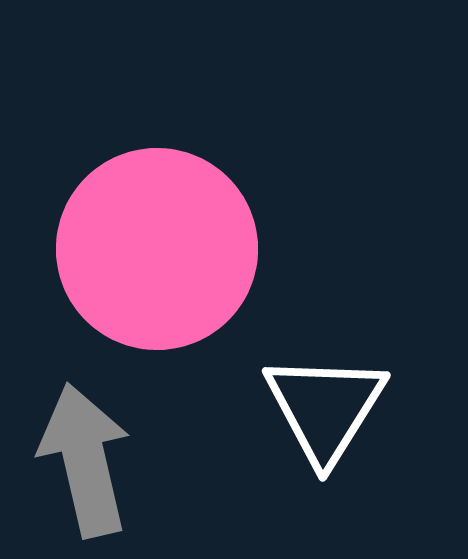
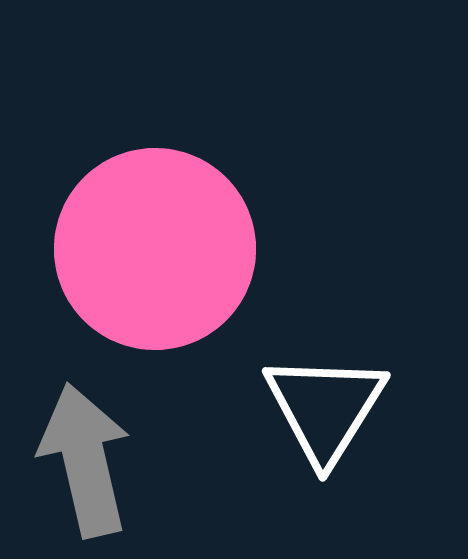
pink circle: moved 2 px left
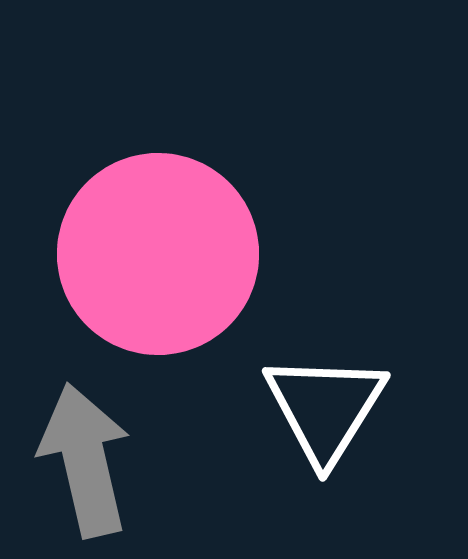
pink circle: moved 3 px right, 5 px down
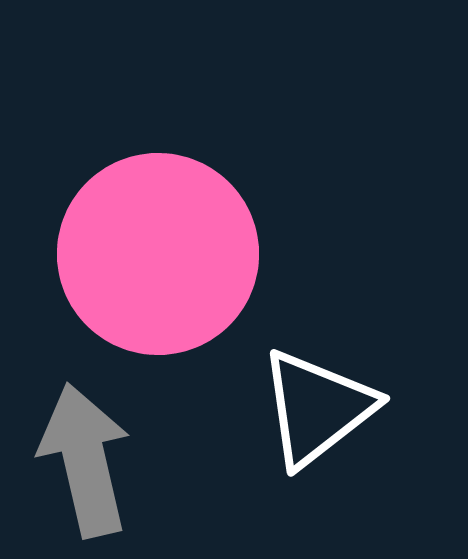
white triangle: moved 8 px left; rotated 20 degrees clockwise
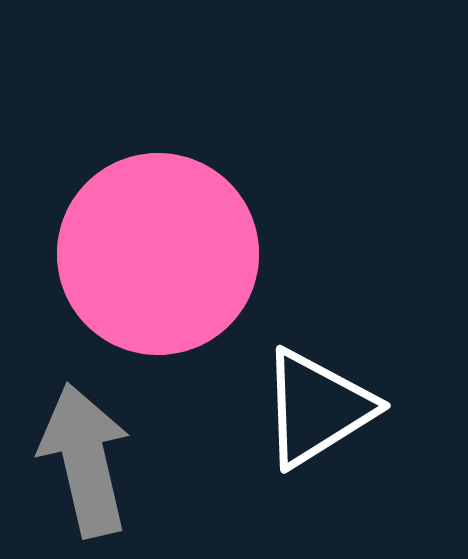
white triangle: rotated 6 degrees clockwise
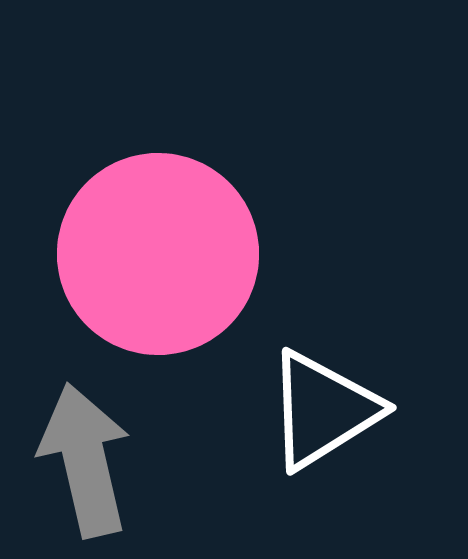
white triangle: moved 6 px right, 2 px down
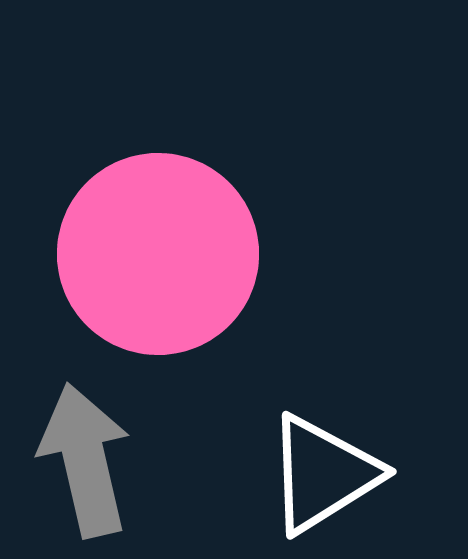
white triangle: moved 64 px down
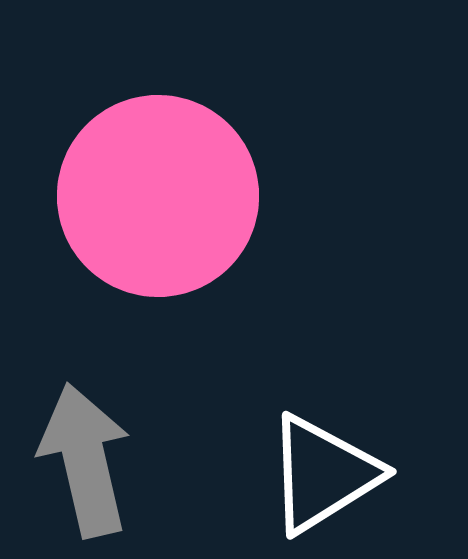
pink circle: moved 58 px up
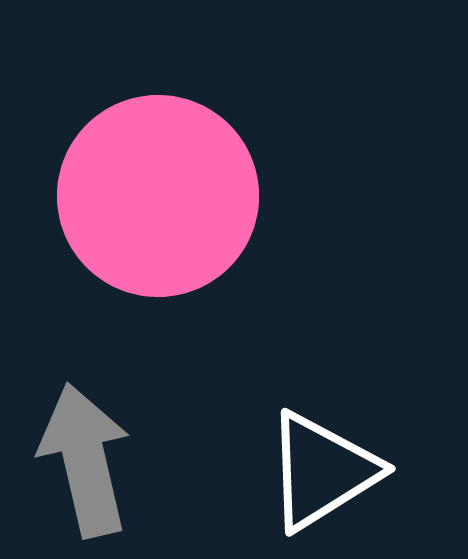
white triangle: moved 1 px left, 3 px up
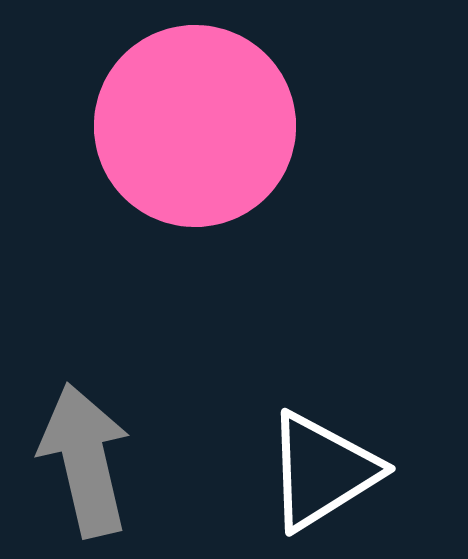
pink circle: moved 37 px right, 70 px up
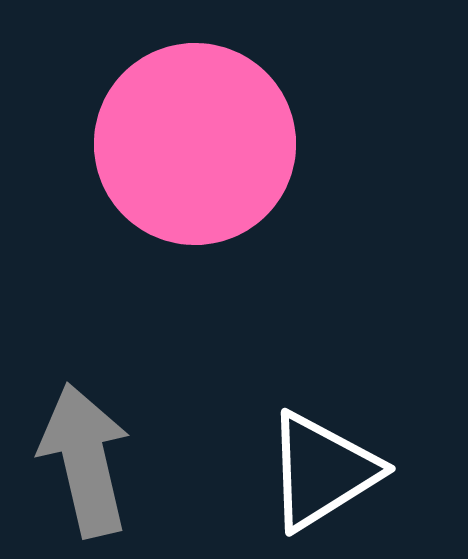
pink circle: moved 18 px down
